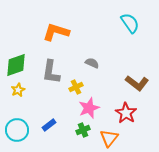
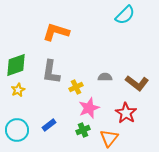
cyan semicircle: moved 5 px left, 8 px up; rotated 80 degrees clockwise
gray semicircle: moved 13 px right, 14 px down; rotated 24 degrees counterclockwise
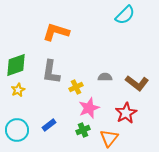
red star: rotated 10 degrees clockwise
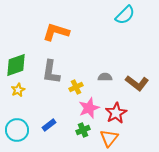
red star: moved 10 px left
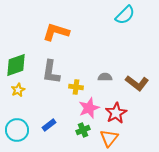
yellow cross: rotated 32 degrees clockwise
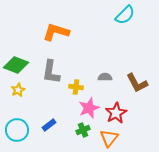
green diamond: rotated 40 degrees clockwise
brown L-shape: rotated 25 degrees clockwise
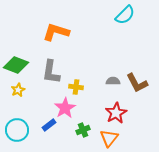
gray semicircle: moved 8 px right, 4 px down
pink star: moved 24 px left; rotated 10 degrees counterclockwise
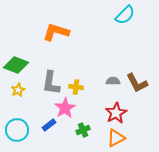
gray L-shape: moved 11 px down
orange triangle: moved 7 px right; rotated 24 degrees clockwise
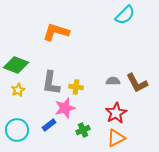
pink star: rotated 15 degrees clockwise
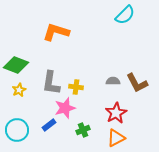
yellow star: moved 1 px right
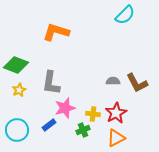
yellow cross: moved 17 px right, 27 px down
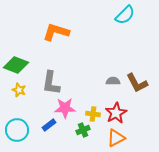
yellow star: rotated 24 degrees counterclockwise
pink star: rotated 15 degrees clockwise
